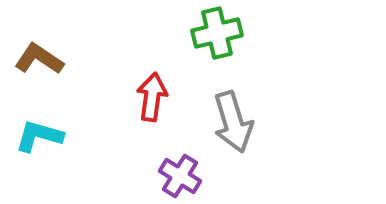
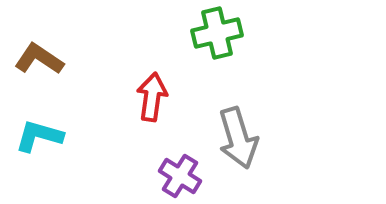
gray arrow: moved 5 px right, 16 px down
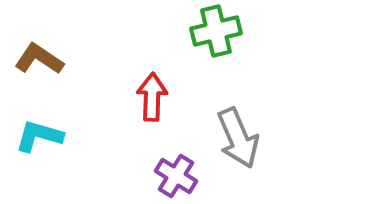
green cross: moved 1 px left, 2 px up
red arrow: rotated 6 degrees counterclockwise
gray arrow: rotated 6 degrees counterclockwise
purple cross: moved 4 px left
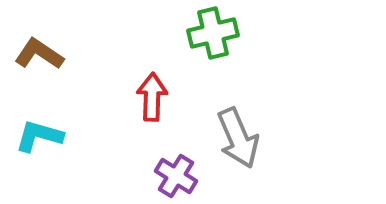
green cross: moved 3 px left, 2 px down
brown L-shape: moved 5 px up
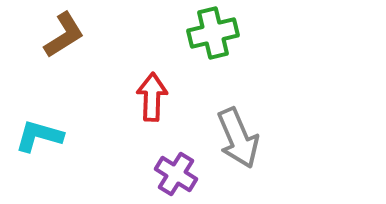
brown L-shape: moved 25 px right, 19 px up; rotated 114 degrees clockwise
purple cross: moved 2 px up
